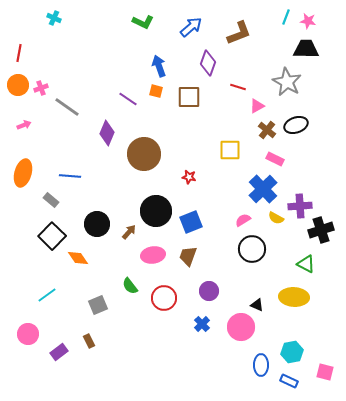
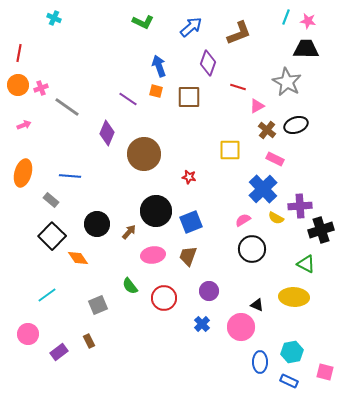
blue ellipse at (261, 365): moved 1 px left, 3 px up
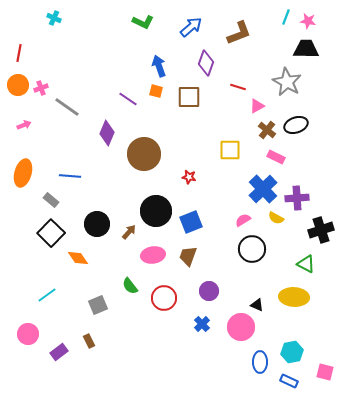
purple diamond at (208, 63): moved 2 px left
pink rectangle at (275, 159): moved 1 px right, 2 px up
purple cross at (300, 206): moved 3 px left, 8 px up
black square at (52, 236): moved 1 px left, 3 px up
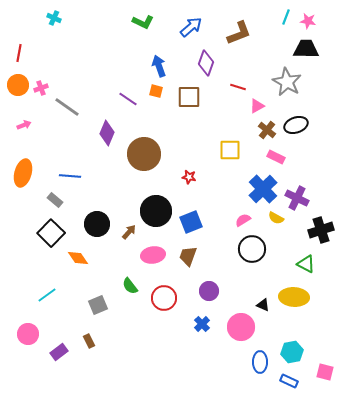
purple cross at (297, 198): rotated 30 degrees clockwise
gray rectangle at (51, 200): moved 4 px right
black triangle at (257, 305): moved 6 px right
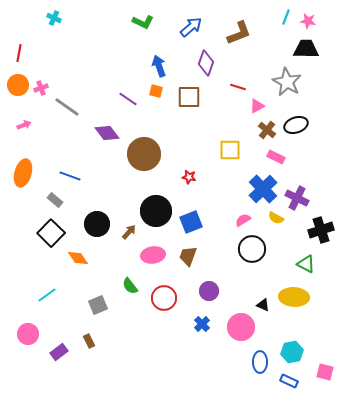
purple diamond at (107, 133): rotated 60 degrees counterclockwise
blue line at (70, 176): rotated 15 degrees clockwise
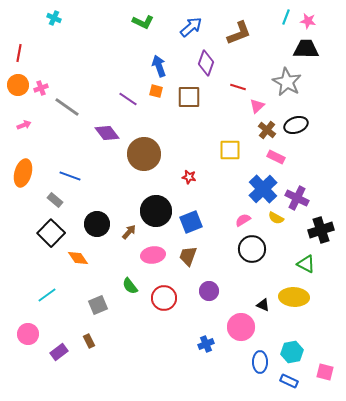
pink triangle at (257, 106): rotated 14 degrees counterclockwise
blue cross at (202, 324): moved 4 px right, 20 px down; rotated 21 degrees clockwise
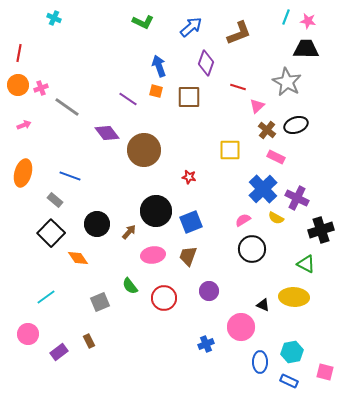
brown circle at (144, 154): moved 4 px up
cyan line at (47, 295): moved 1 px left, 2 px down
gray square at (98, 305): moved 2 px right, 3 px up
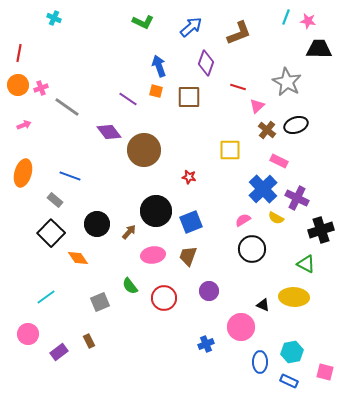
black trapezoid at (306, 49): moved 13 px right
purple diamond at (107, 133): moved 2 px right, 1 px up
pink rectangle at (276, 157): moved 3 px right, 4 px down
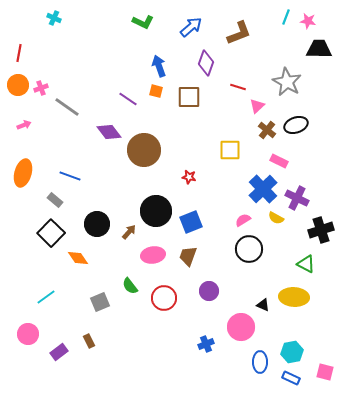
black circle at (252, 249): moved 3 px left
blue rectangle at (289, 381): moved 2 px right, 3 px up
